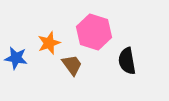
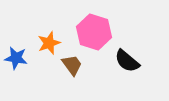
black semicircle: rotated 40 degrees counterclockwise
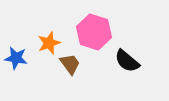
brown trapezoid: moved 2 px left, 1 px up
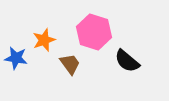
orange star: moved 5 px left, 3 px up
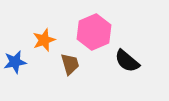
pink hexagon: rotated 20 degrees clockwise
blue star: moved 1 px left, 4 px down; rotated 20 degrees counterclockwise
brown trapezoid: rotated 20 degrees clockwise
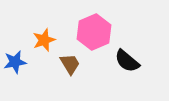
brown trapezoid: rotated 15 degrees counterclockwise
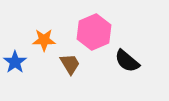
orange star: rotated 20 degrees clockwise
blue star: rotated 25 degrees counterclockwise
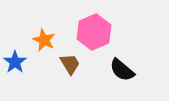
orange star: rotated 25 degrees clockwise
black semicircle: moved 5 px left, 9 px down
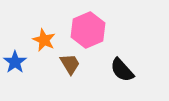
pink hexagon: moved 6 px left, 2 px up
black semicircle: rotated 8 degrees clockwise
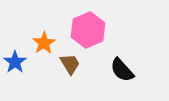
orange star: moved 3 px down; rotated 15 degrees clockwise
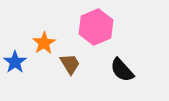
pink hexagon: moved 8 px right, 3 px up
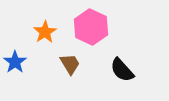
pink hexagon: moved 5 px left; rotated 12 degrees counterclockwise
orange star: moved 1 px right, 11 px up
